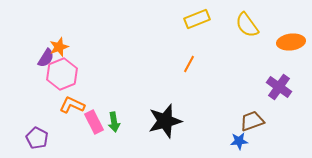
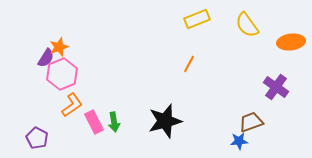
purple cross: moved 3 px left
orange L-shape: rotated 120 degrees clockwise
brown trapezoid: moved 1 px left, 1 px down
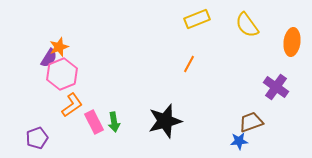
orange ellipse: moved 1 px right; rotated 76 degrees counterclockwise
purple semicircle: moved 3 px right
purple pentagon: rotated 25 degrees clockwise
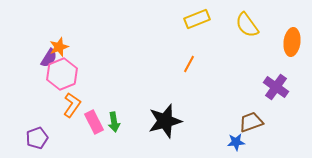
orange L-shape: rotated 20 degrees counterclockwise
blue star: moved 3 px left, 1 px down
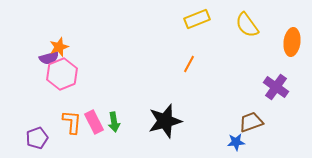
purple semicircle: rotated 42 degrees clockwise
orange L-shape: moved 17 px down; rotated 30 degrees counterclockwise
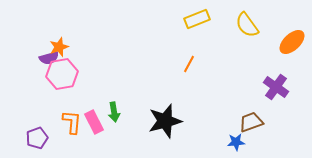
orange ellipse: rotated 40 degrees clockwise
pink hexagon: rotated 12 degrees clockwise
green arrow: moved 10 px up
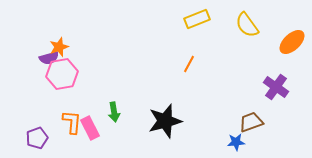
pink rectangle: moved 4 px left, 6 px down
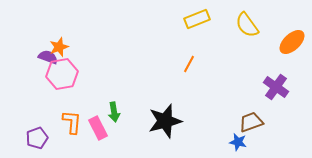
purple semicircle: moved 1 px left, 1 px up; rotated 144 degrees counterclockwise
pink rectangle: moved 8 px right
blue star: moved 2 px right; rotated 18 degrees clockwise
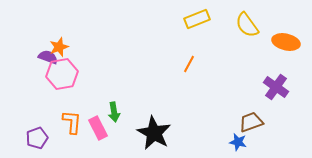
orange ellipse: moved 6 px left; rotated 56 degrees clockwise
black star: moved 11 px left, 12 px down; rotated 28 degrees counterclockwise
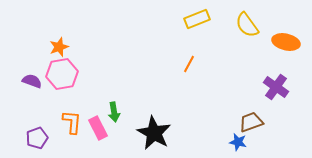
purple semicircle: moved 16 px left, 24 px down
